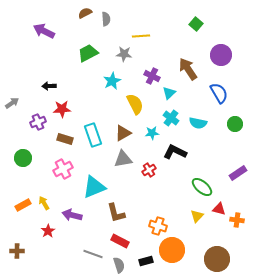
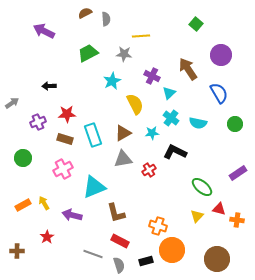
red star at (62, 109): moved 5 px right, 5 px down
red star at (48, 231): moved 1 px left, 6 px down
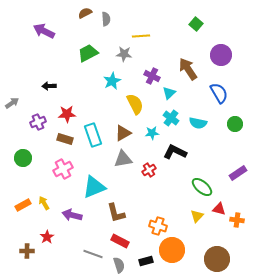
brown cross at (17, 251): moved 10 px right
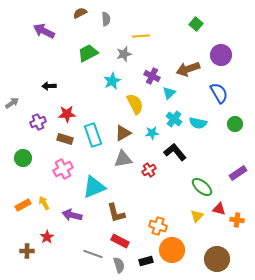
brown semicircle at (85, 13): moved 5 px left
gray star at (124, 54): rotated 21 degrees counterclockwise
brown arrow at (188, 69): rotated 75 degrees counterclockwise
cyan cross at (171, 118): moved 3 px right, 1 px down
black L-shape at (175, 152): rotated 25 degrees clockwise
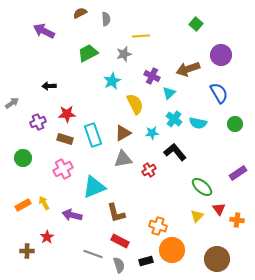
red triangle at (219, 209): rotated 40 degrees clockwise
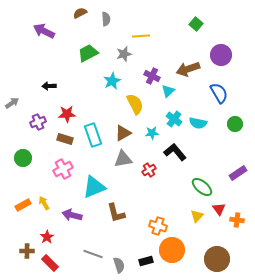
cyan triangle at (169, 93): moved 1 px left, 2 px up
red rectangle at (120, 241): moved 70 px left, 22 px down; rotated 18 degrees clockwise
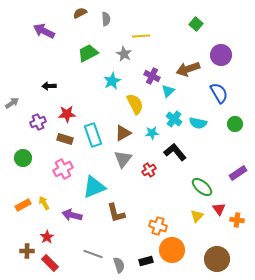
gray star at (124, 54): rotated 28 degrees counterclockwise
gray triangle at (123, 159): rotated 42 degrees counterclockwise
